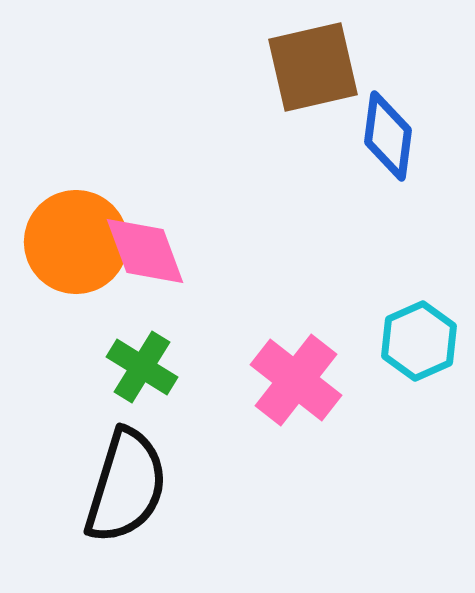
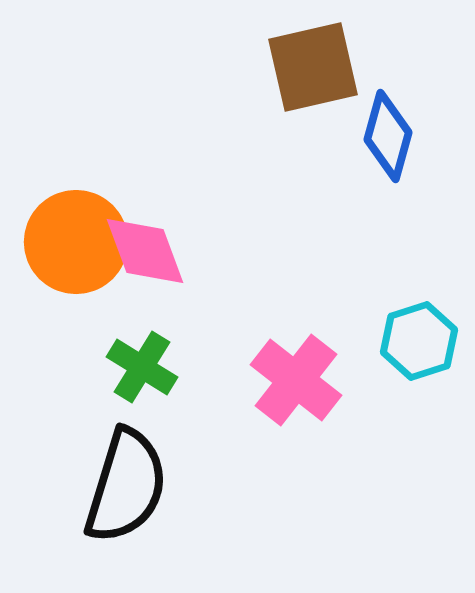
blue diamond: rotated 8 degrees clockwise
cyan hexagon: rotated 6 degrees clockwise
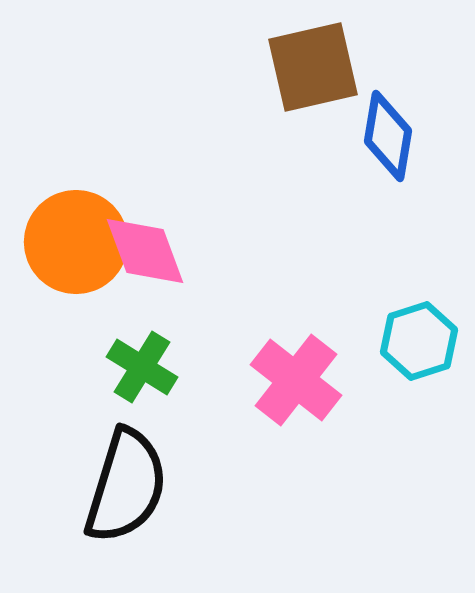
blue diamond: rotated 6 degrees counterclockwise
